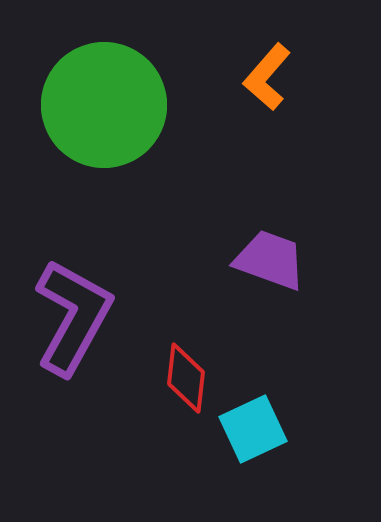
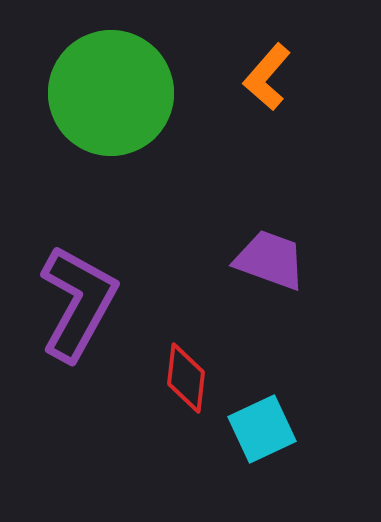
green circle: moved 7 px right, 12 px up
purple L-shape: moved 5 px right, 14 px up
cyan square: moved 9 px right
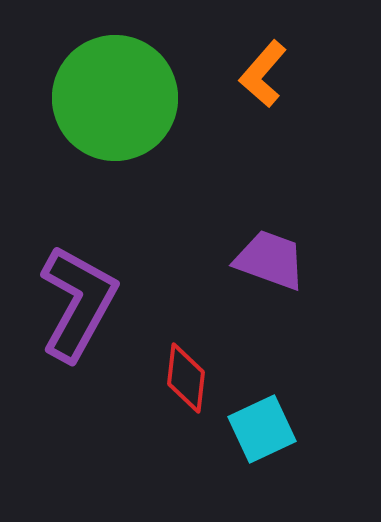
orange L-shape: moved 4 px left, 3 px up
green circle: moved 4 px right, 5 px down
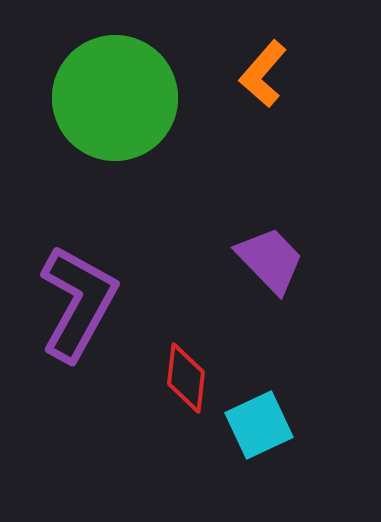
purple trapezoid: rotated 26 degrees clockwise
cyan square: moved 3 px left, 4 px up
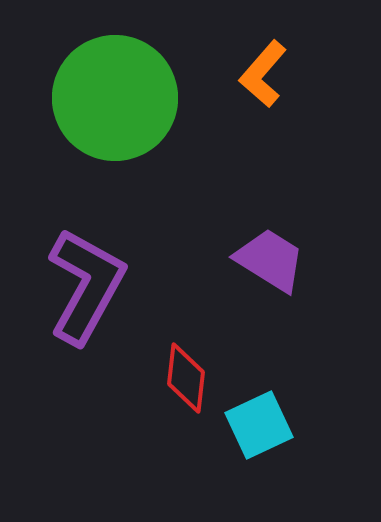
purple trapezoid: rotated 14 degrees counterclockwise
purple L-shape: moved 8 px right, 17 px up
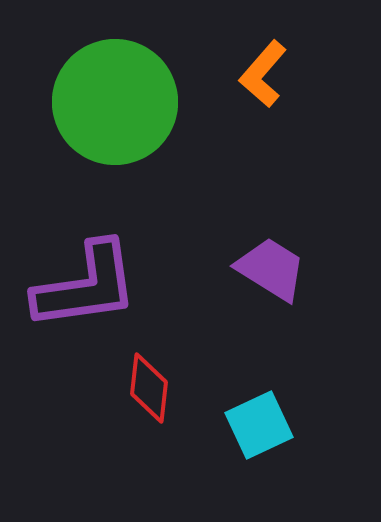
green circle: moved 4 px down
purple trapezoid: moved 1 px right, 9 px down
purple L-shape: rotated 53 degrees clockwise
red diamond: moved 37 px left, 10 px down
